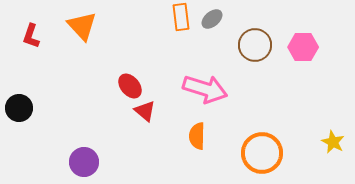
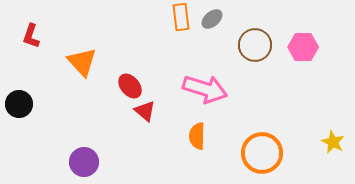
orange triangle: moved 36 px down
black circle: moved 4 px up
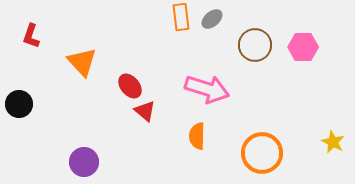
pink arrow: moved 2 px right
